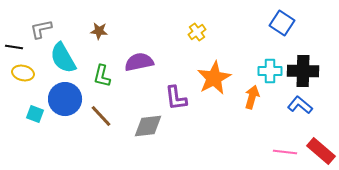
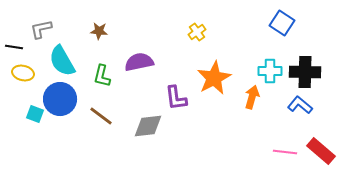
cyan semicircle: moved 1 px left, 3 px down
black cross: moved 2 px right, 1 px down
blue circle: moved 5 px left
brown line: rotated 10 degrees counterclockwise
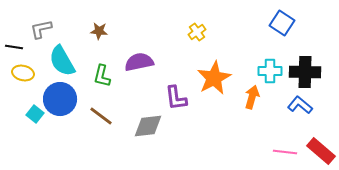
cyan square: rotated 18 degrees clockwise
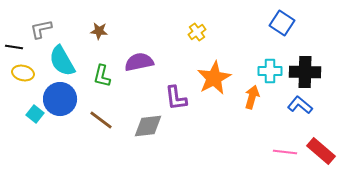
brown line: moved 4 px down
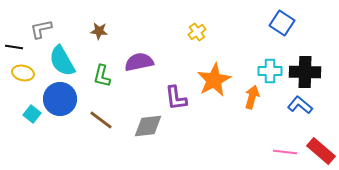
orange star: moved 2 px down
cyan square: moved 3 px left
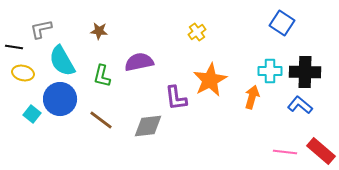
orange star: moved 4 px left
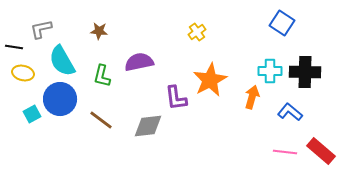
blue L-shape: moved 10 px left, 7 px down
cyan square: rotated 24 degrees clockwise
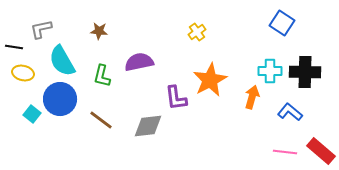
cyan square: rotated 24 degrees counterclockwise
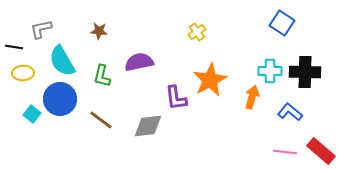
yellow ellipse: rotated 15 degrees counterclockwise
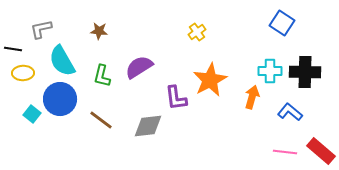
black line: moved 1 px left, 2 px down
purple semicircle: moved 5 px down; rotated 20 degrees counterclockwise
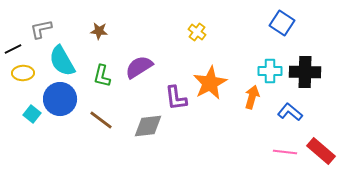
yellow cross: rotated 18 degrees counterclockwise
black line: rotated 36 degrees counterclockwise
orange star: moved 3 px down
